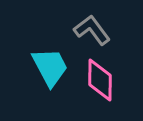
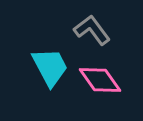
pink diamond: rotated 36 degrees counterclockwise
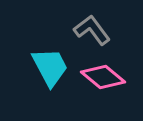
pink diamond: moved 3 px right, 3 px up; rotated 15 degrees counterclockwise
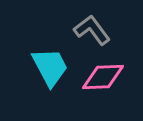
pink diamond: rotated 42 degrees counterclockwise
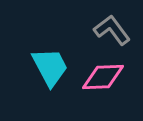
gray L-shape: moved 20 px right
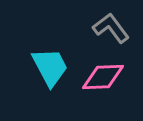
gray L-shape: moved 1 px left, 2 px up
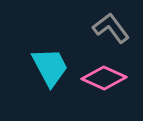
pink diamond: moved 1 px right, 1 px down; rotated 27 degrees clockwise
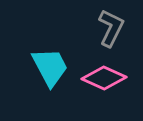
gray L-shape: rotated 63 degrees clockwise
